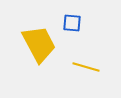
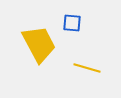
yellow line: moved 1 px right, 1 px down
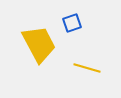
blue square: rotated 24 degrees counterclockwise
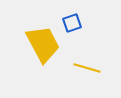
yellow trapezoid: moved 4 px right
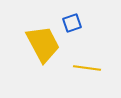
yellow line: rotated 8 degrees counterclockwise
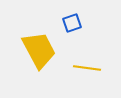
yellow trapezoid: moved 4 px left, 6 px down
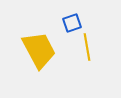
yellow line: moved 21 px up; rotated 72 degrees clockwise
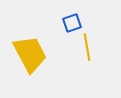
yellow trapezoid: moved 9 px left, 4 px down
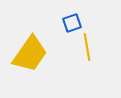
yellow trapezoid: rotated 63 degrees clockwise
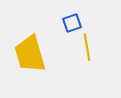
yellow trapezoid: rotated 129 degrees clockwise
